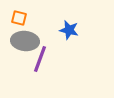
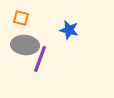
orange square: moved 2 px right
gray ellipse: moved 4 px down
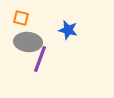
blue star: moved 1 px left
gray ellipse: moved 3 px right, 3 px up
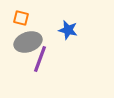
gray ellipse: rotated 24 degrees counterclockwise
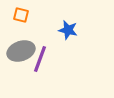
orange square: moved 3 px up
gray ellipse: moved 7 px left, 9 px down
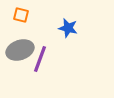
blue star: moved 2 px up
gray ellipse: moved 1 px left, 1 px up
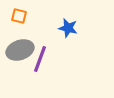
orange square: moved 2 px left, 1 px down
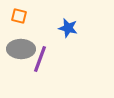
gray ellipse: moved 1 px right, 1 px up; rotated 20 degrees clockwise
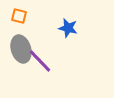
gray ellipse: rotated 72 degrees clockwise
purple line: moved 2 px down; rotated 64 degrees counterclockwise
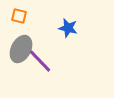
gray ellipse: rotated 44 degrees clockwise
